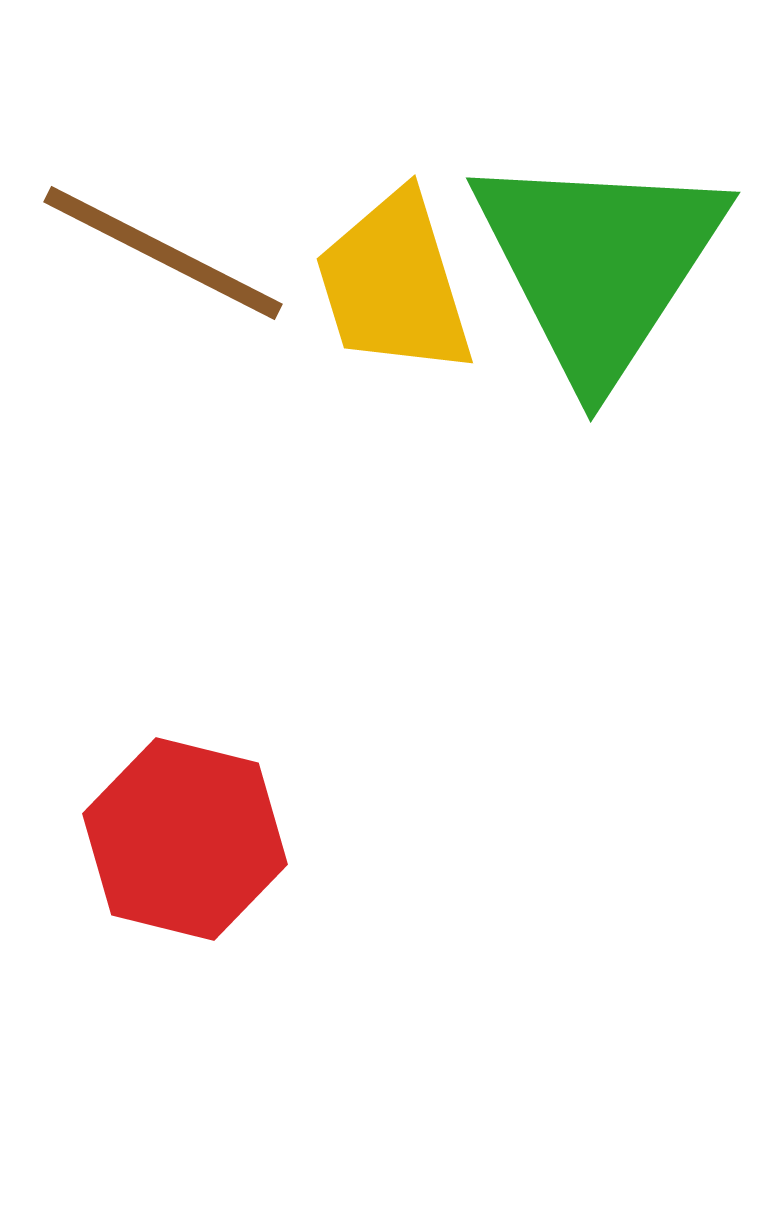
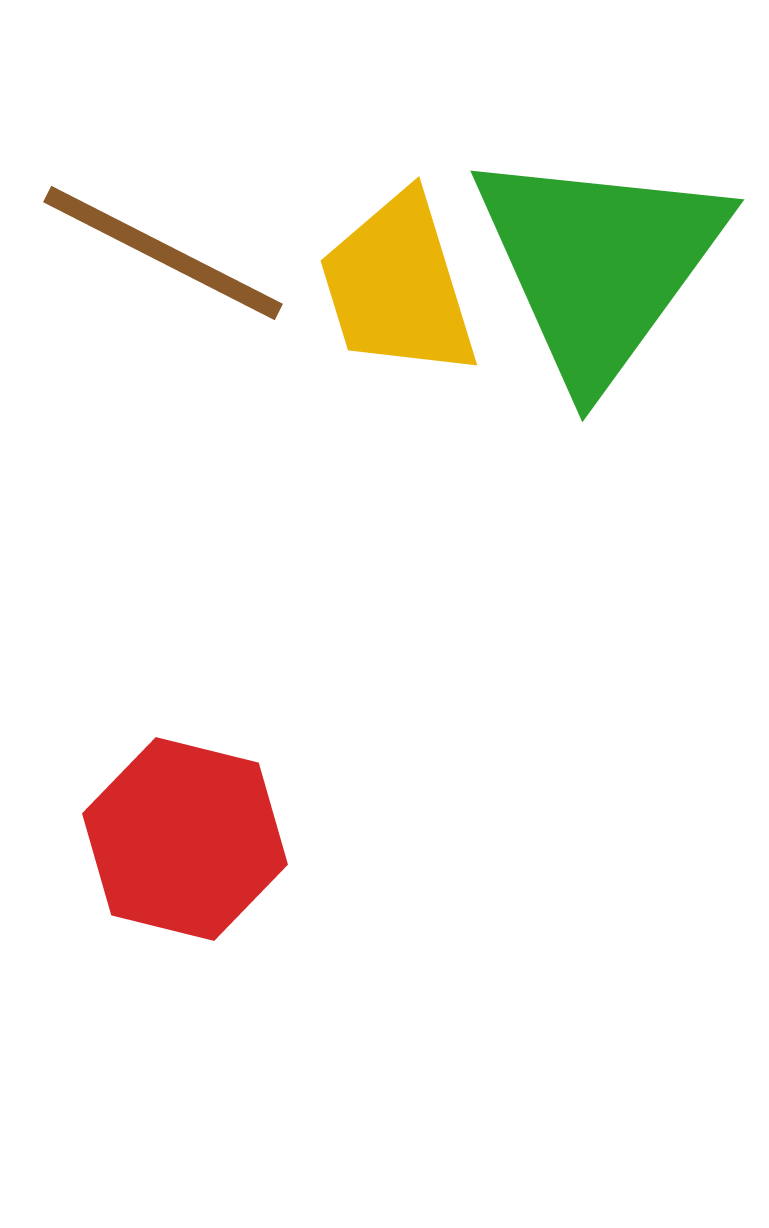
green triangle: rotated 3 degrees clockwise
yellow trapezoid: moved 4 px right, 2 px down
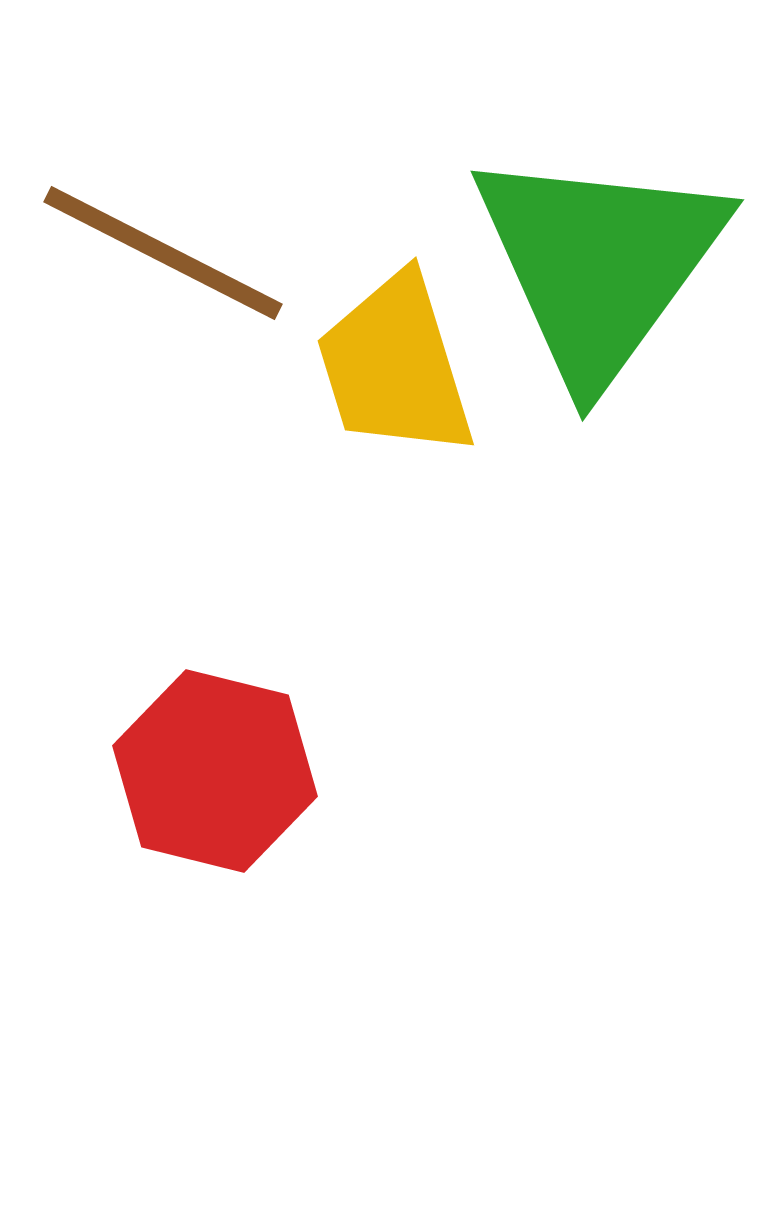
yellow trapezoid: moved 3 px left, 80 px down
red hexagon: moved 30 px right, 68 px up
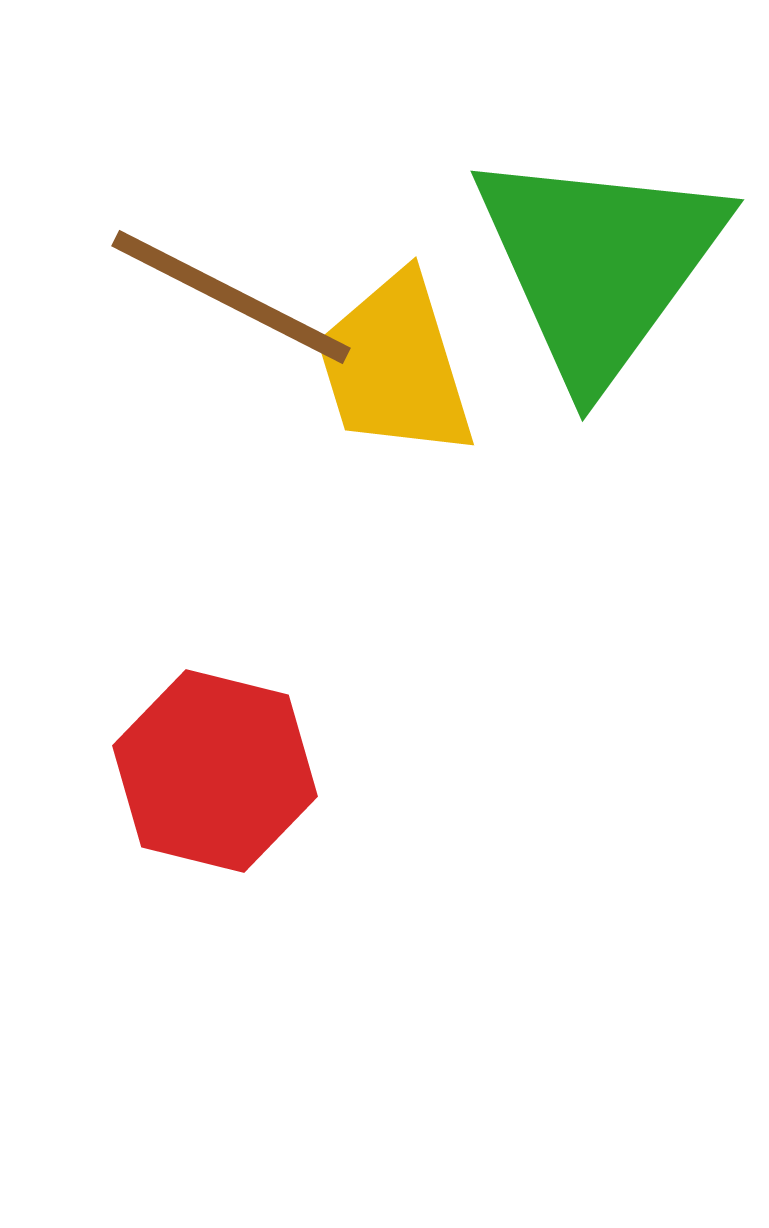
brown line: moved 68 px right, 44 px down
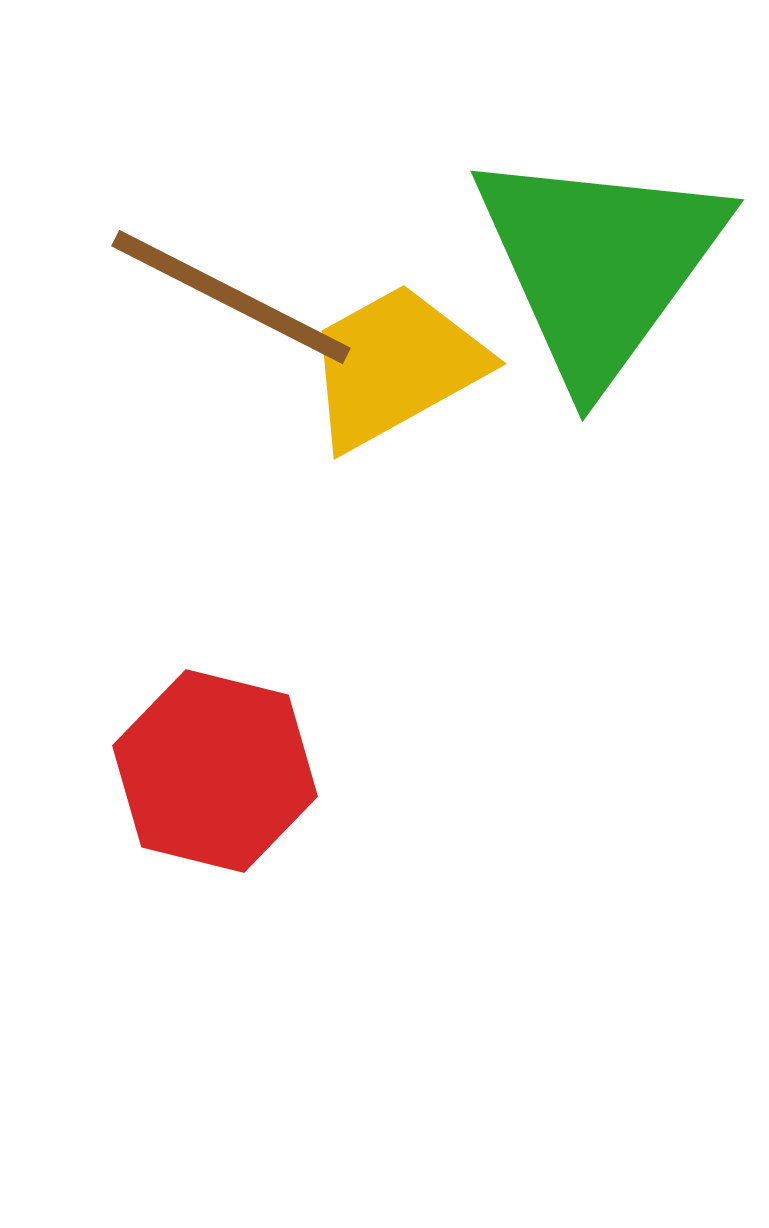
yellow trapezoid: rotated 78 degrees clockwise
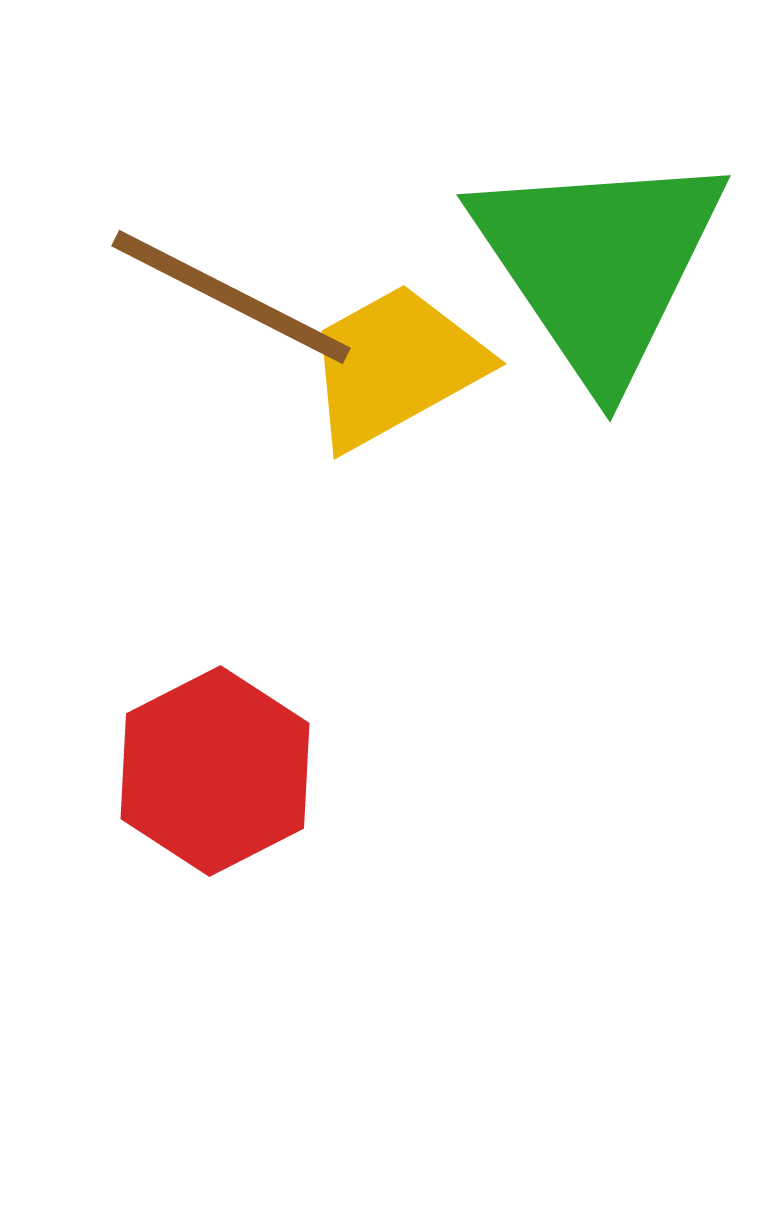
green triangle: rotated 10 degrees counterclockwise
red hexagon: rotated 19 degrees clockwise
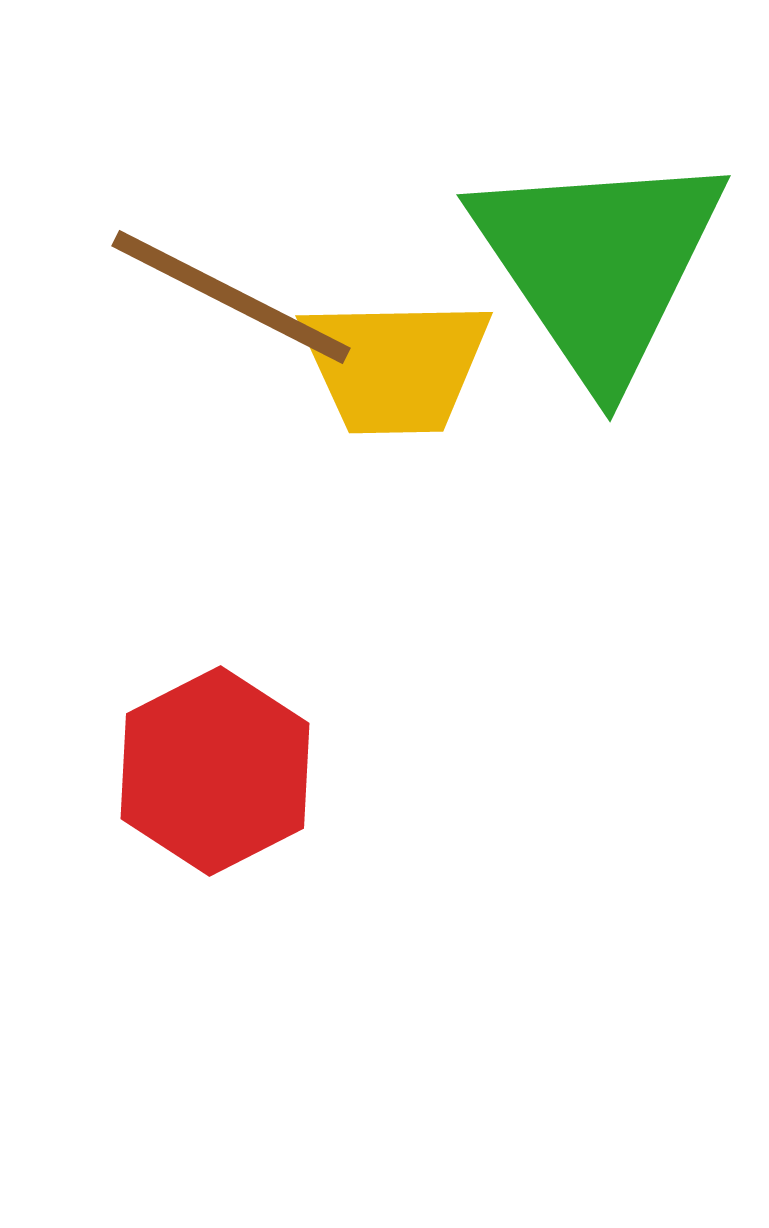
yellow trapezoid: rotated 152 degrees counterclockwise
